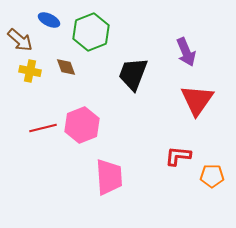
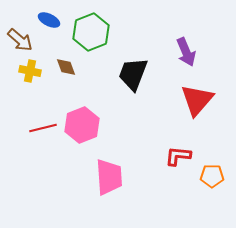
red triangle: rotated 6 degrees clockwise
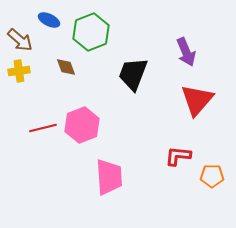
yellow cross: moved 11 px left; rotated 20 degrees counterclockwise
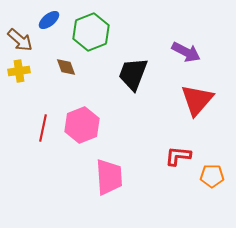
blue ellipse: rotated 65 degrees counterclockwise
purple arrow: rotated 40 degrees counterclockwise
red line: rotated 64 degrees counterclockwise
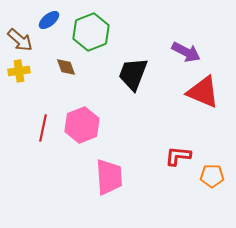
red triangle: moved 6 px right, 8 px up; rotated 48 degrees counterclockwise
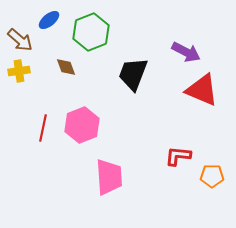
red triangle: moved 1 px left, 2 px up
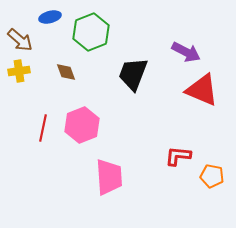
blue ellipse: moved 1 px right, 3 px up; rotated 25 degrees clockwise
brown diamond: moved 5 px down
orange pentagon: rotated 10 degrees clockwise
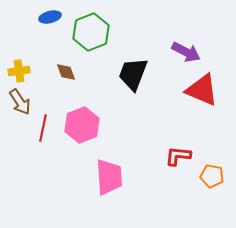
brown arrow: moved 62 px down; rotated 16 degrees clockwise
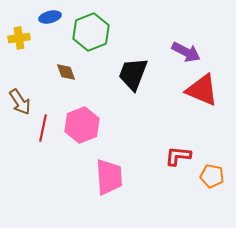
yellow cross: moved 33 px up
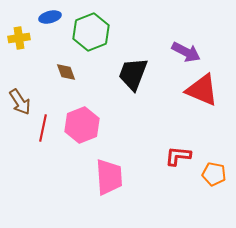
orange pentagon: moved 2 px right, 2 px up
